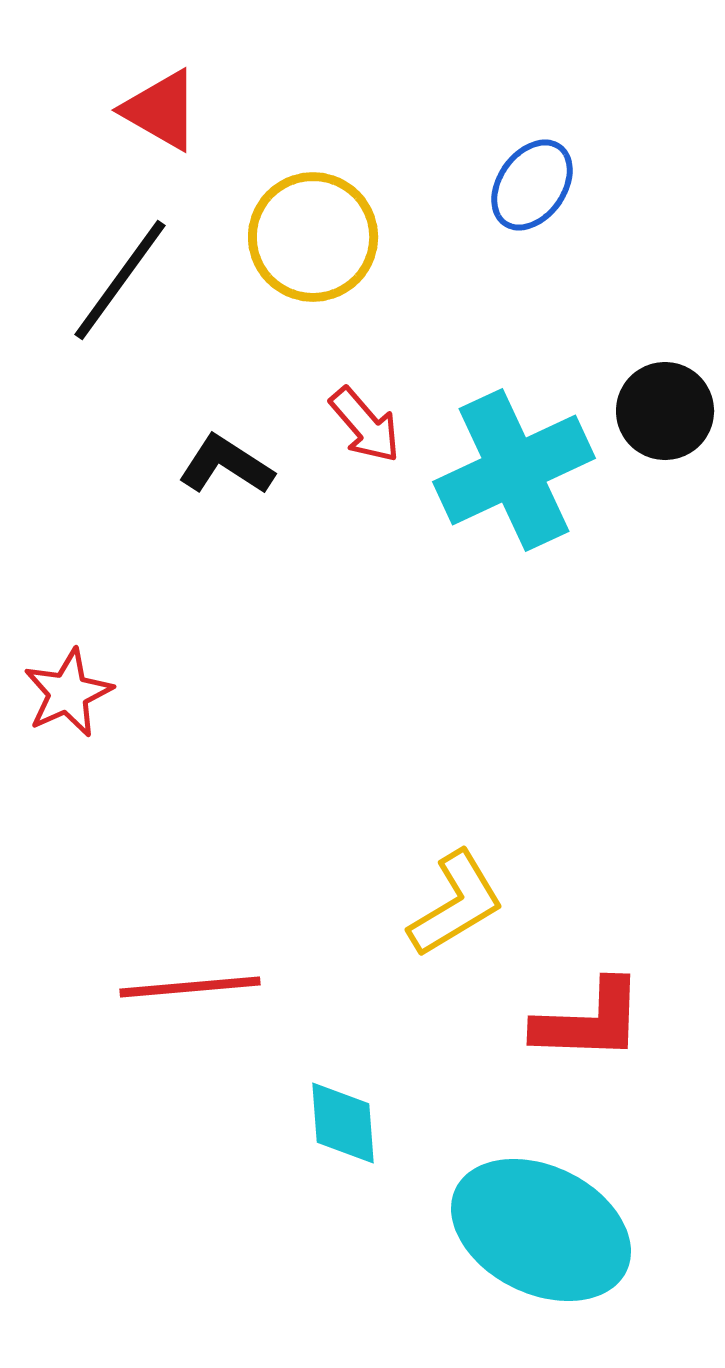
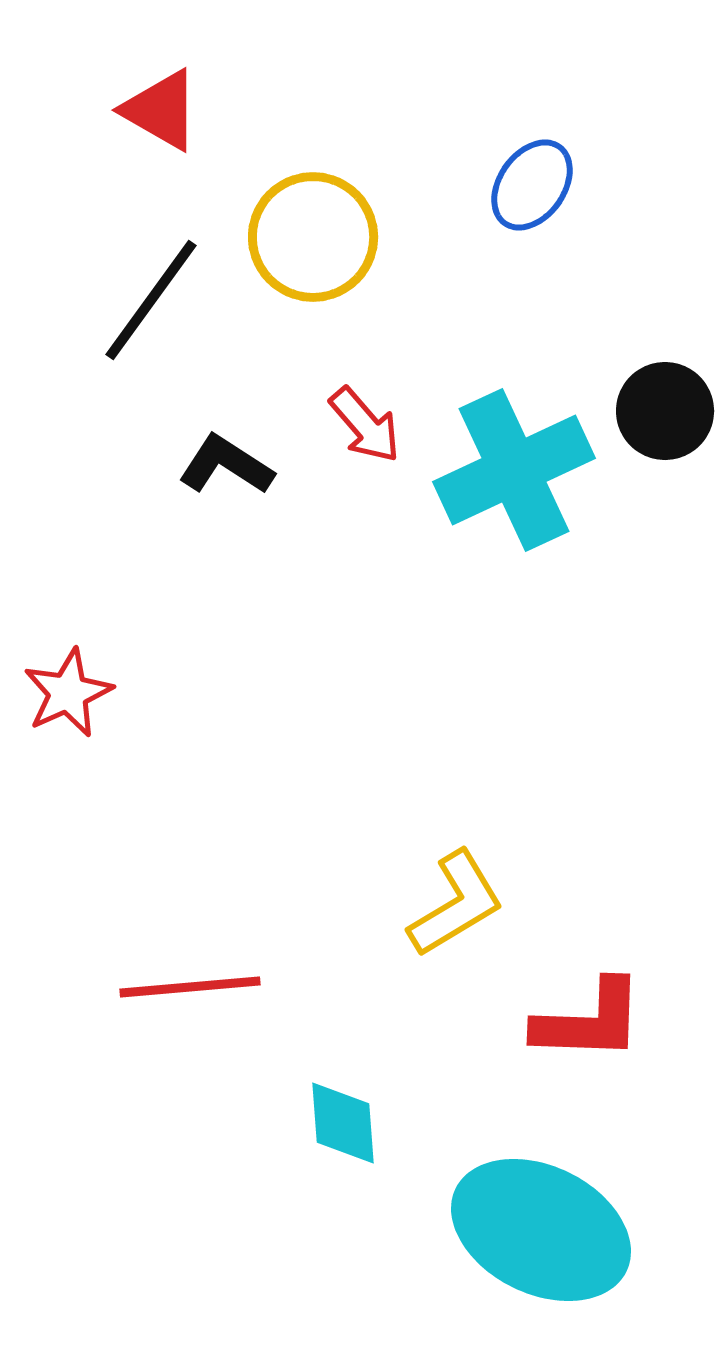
black line: moved 31 px right, 20 px down
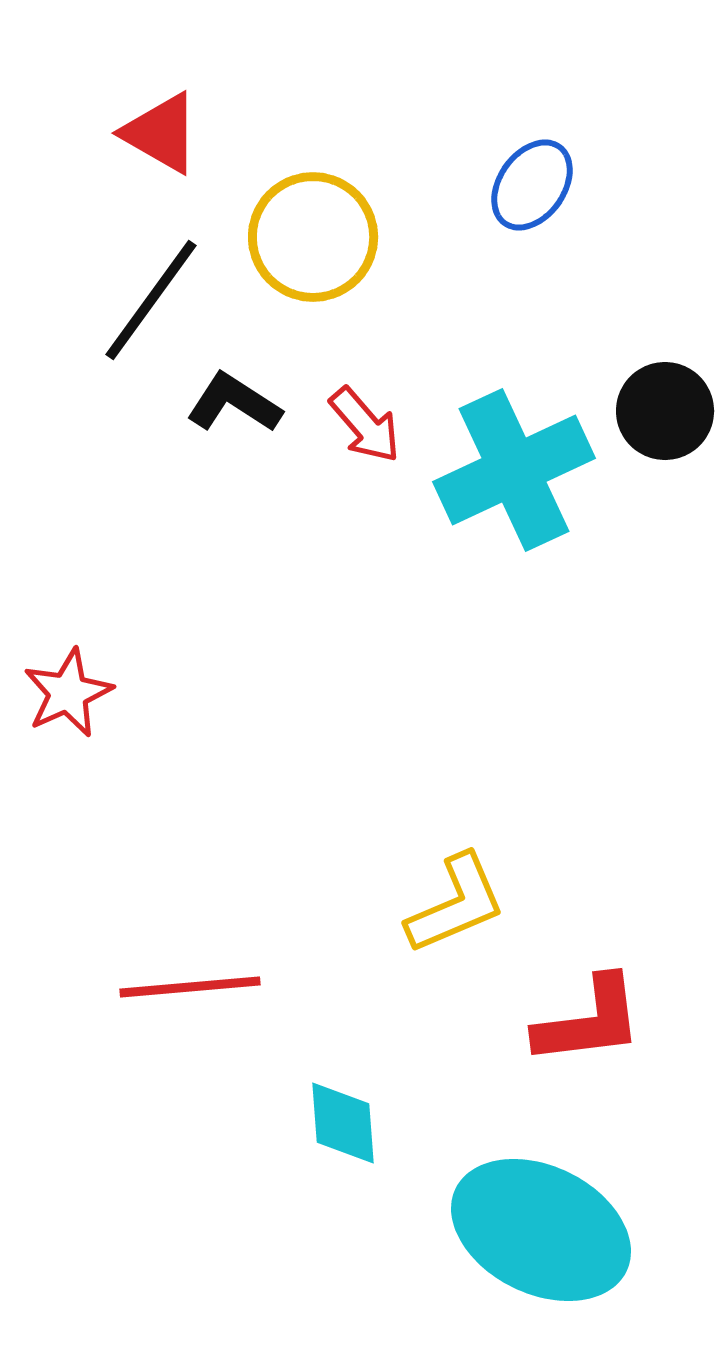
red triangle: moved 23 px down
black L-shape: moved 8 px right, 62 px up
yellow L-shape: rotated 8 degrees clockwise
red L-shape: rotated 9 degrees counterclockwise
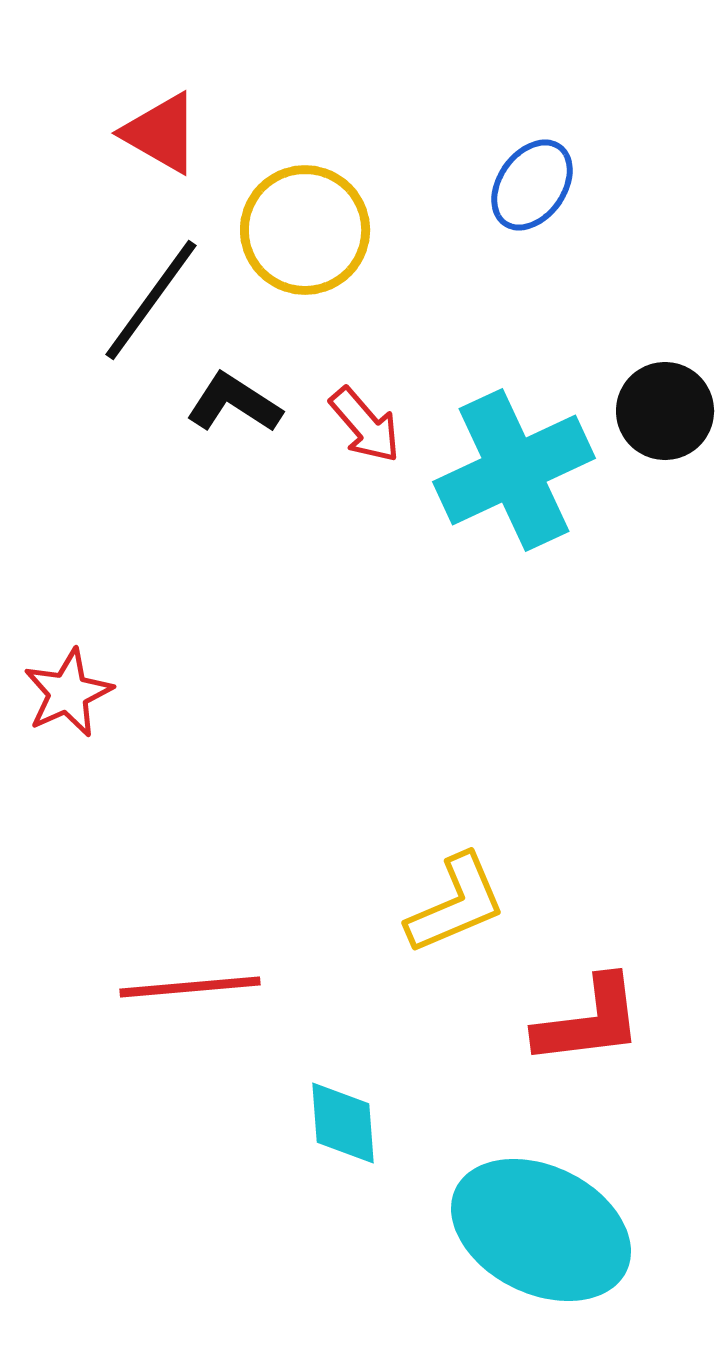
yellow circle: moved 8 px left, 7 px up
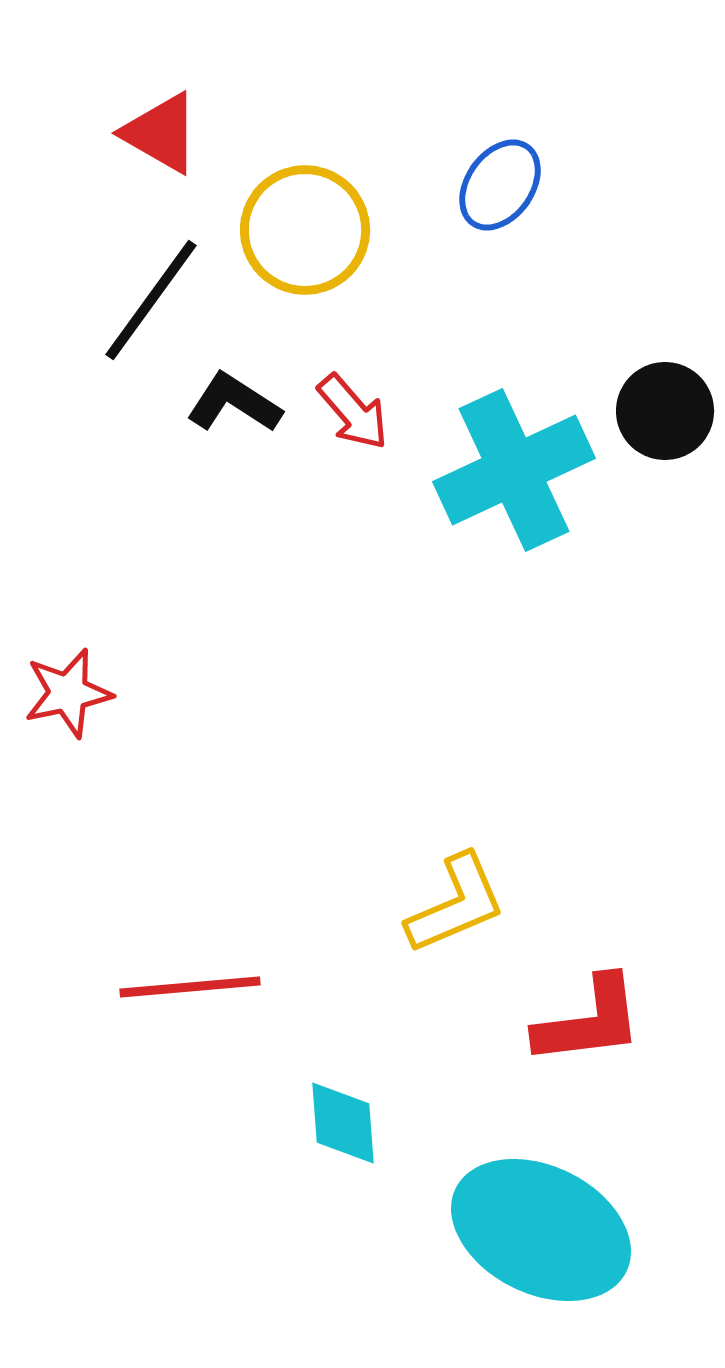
blue ellipse: moved 32 px left
red arrow: moved 12 px left, 13 px up
red star: rotated 12 degrees clockwise
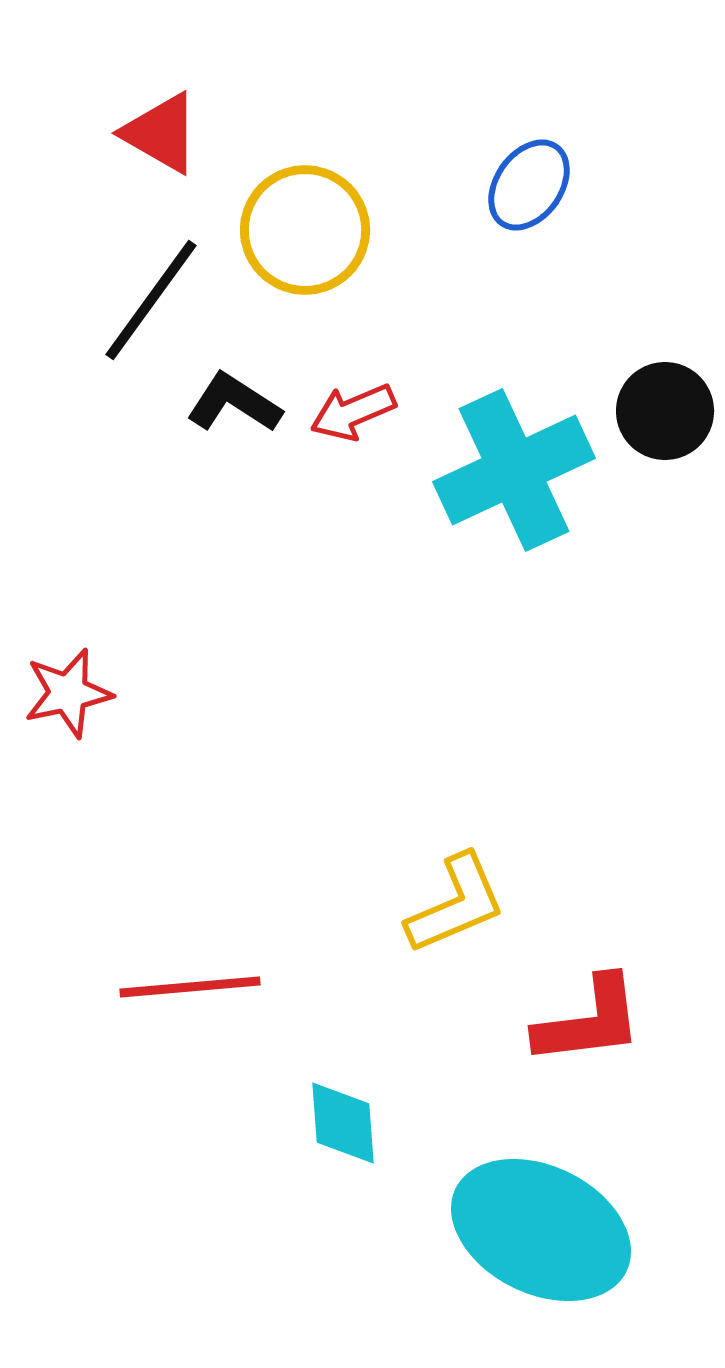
blue ellipse: moved 29 px right
red arrow: rotated 108 degrees clockwise
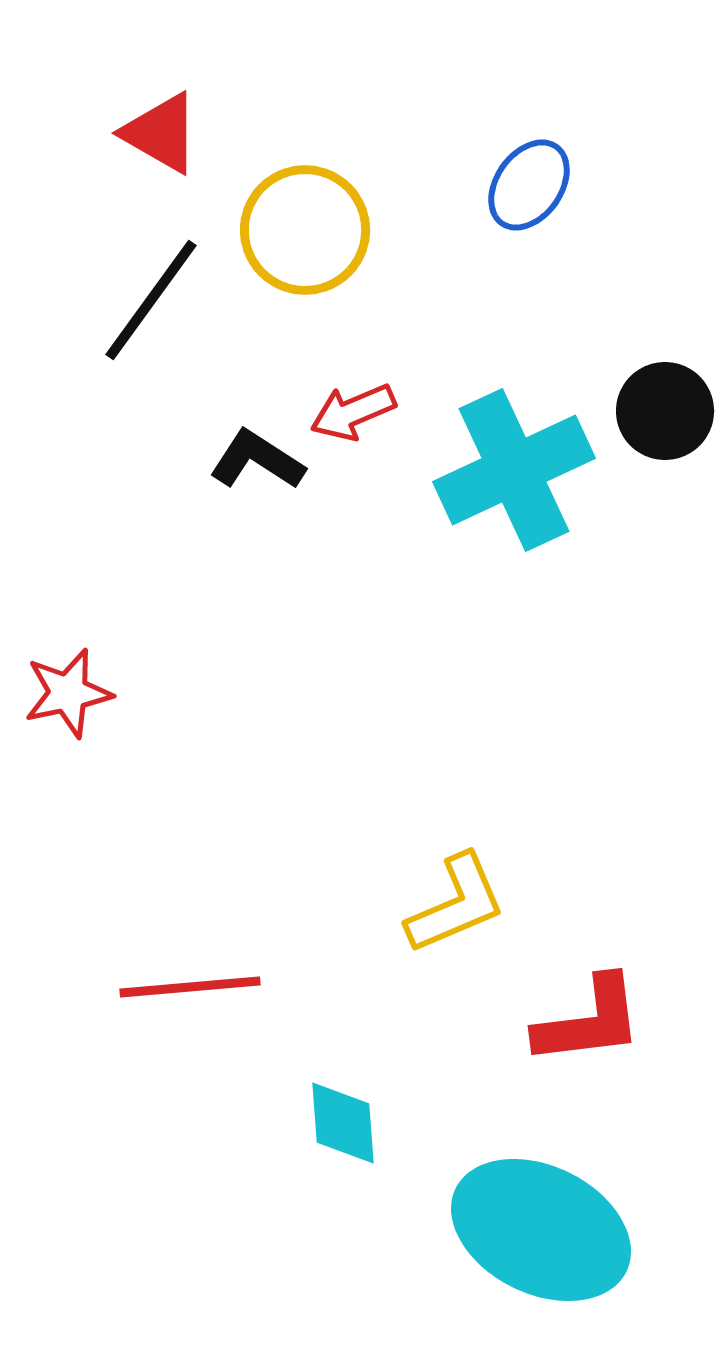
black L-shape: moved 23 px right, 57 px down
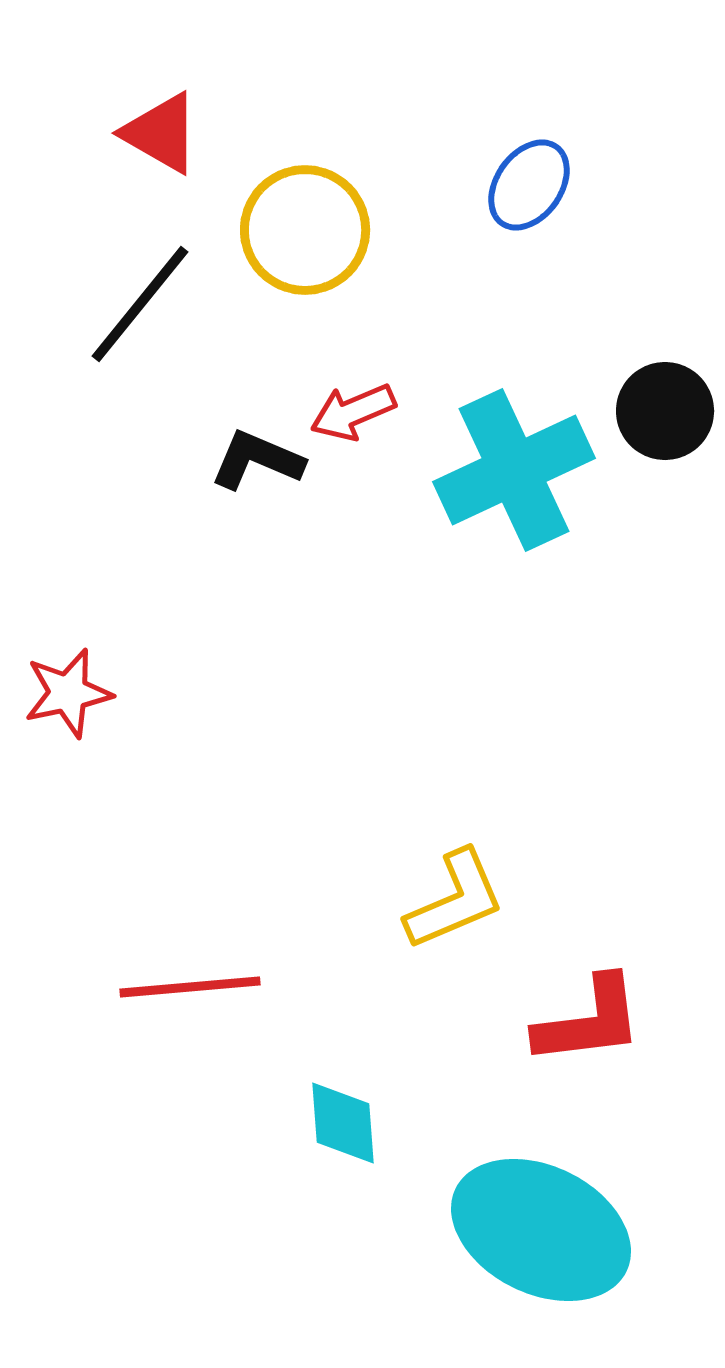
black line: moved 11 px left, 4 px down; rotated 3 degrees clockwise
black L-shape: rotated 10 degrees counterclockwise
yellow L-shape: moved 1 px left, 4 px up
